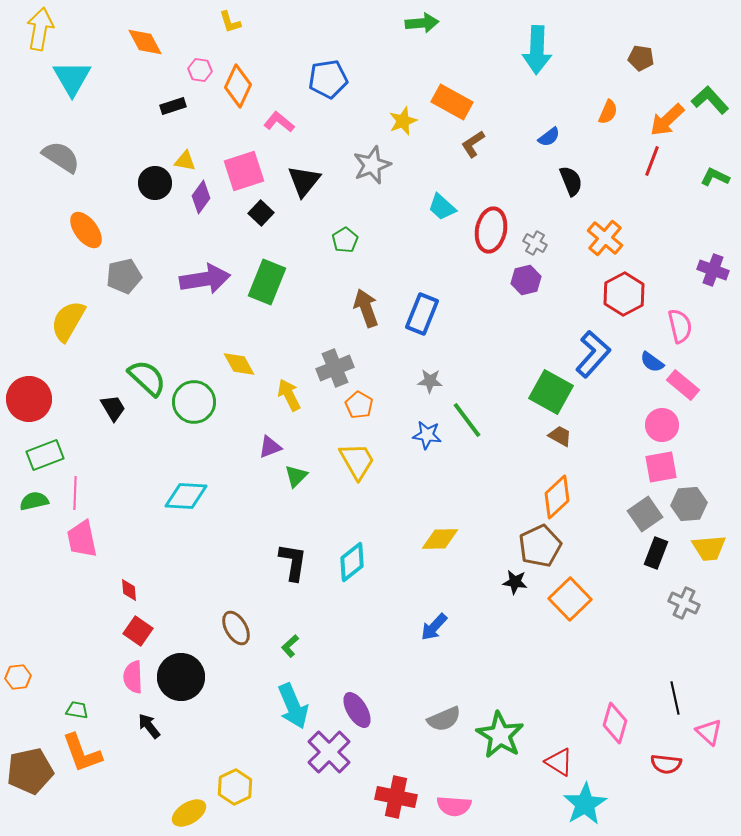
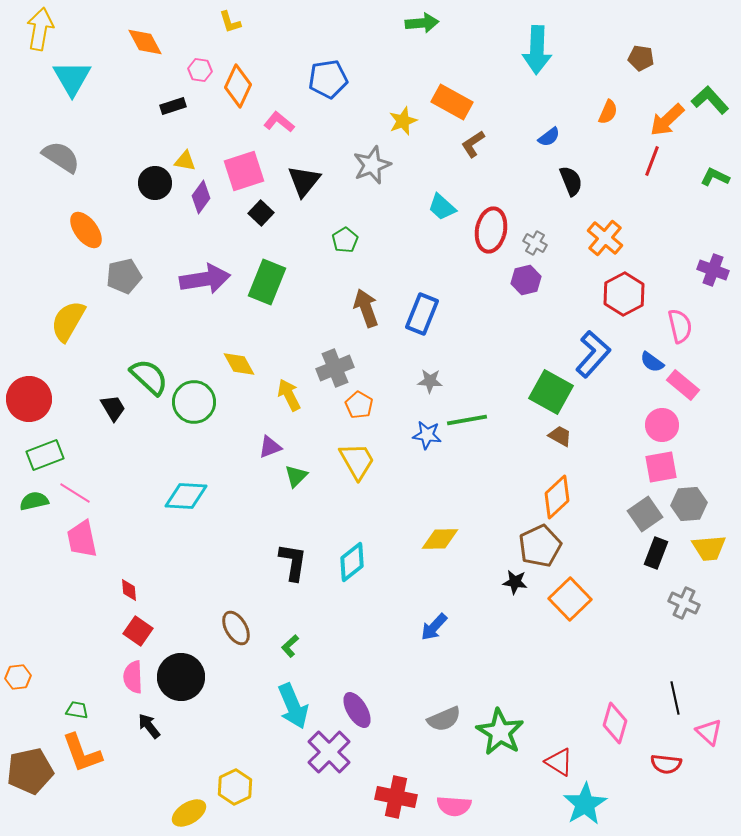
green semicircle at (147, 378): moved 2 px right, 1 px up
green line at (467, 420): rotated 63 degrees counterclockwise
pink line at (75, 493): rotated 60 degrees counterclockwise
green star at (500, 735): moved 3 px up
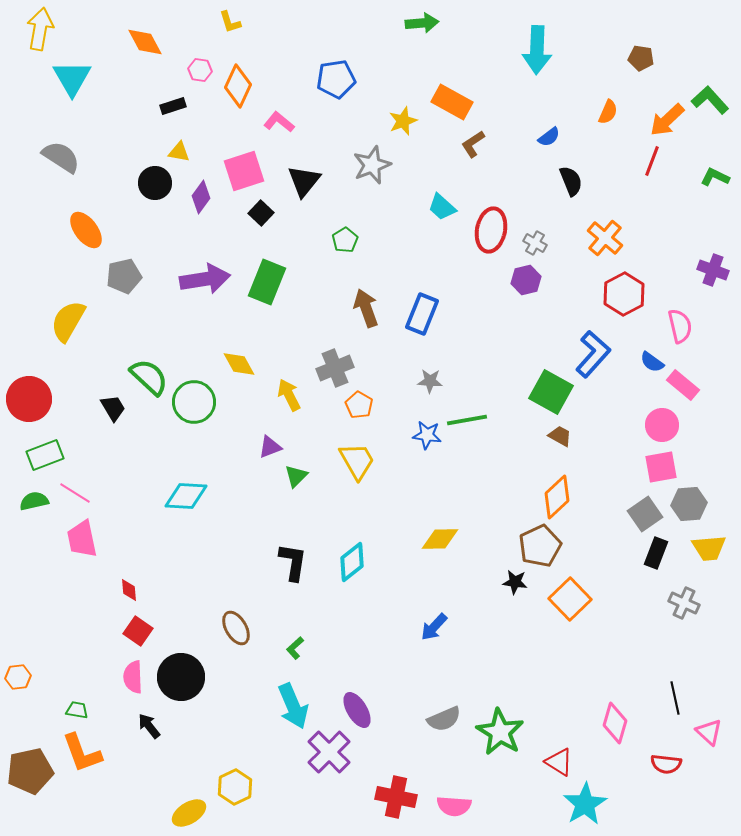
blue pentagon at (328, 79): moved 8 px right
yellow triangle at (185, 161): moved 6 px left, 9 px up
green L-shape at (290, 646): moved 5 px right, 2 px down
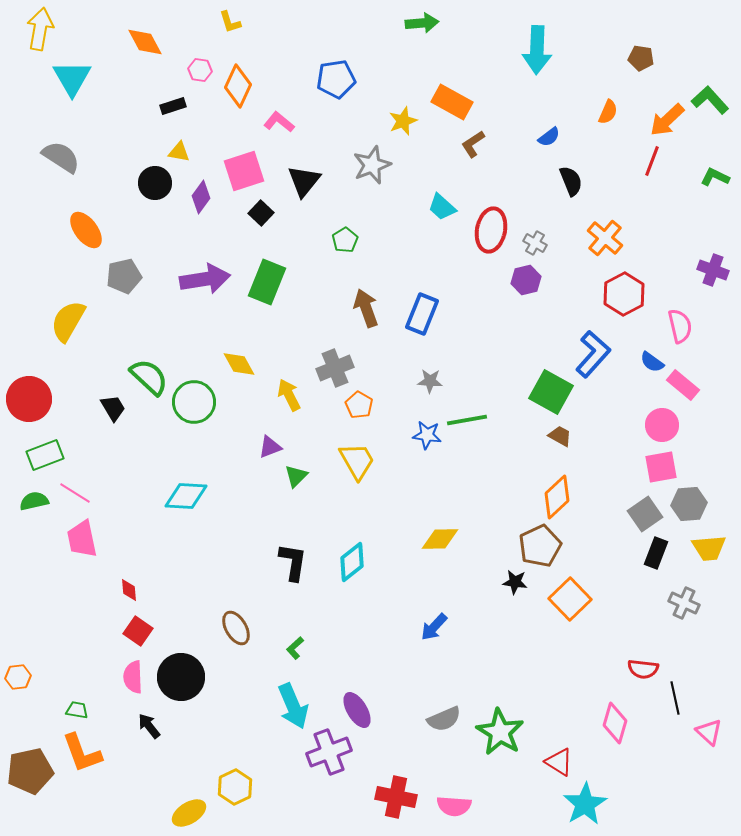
purple cross at (329, 752): rotated 24 degrees clockwise
red semicircle at (666, 764): moved 23 px left, 95 px up
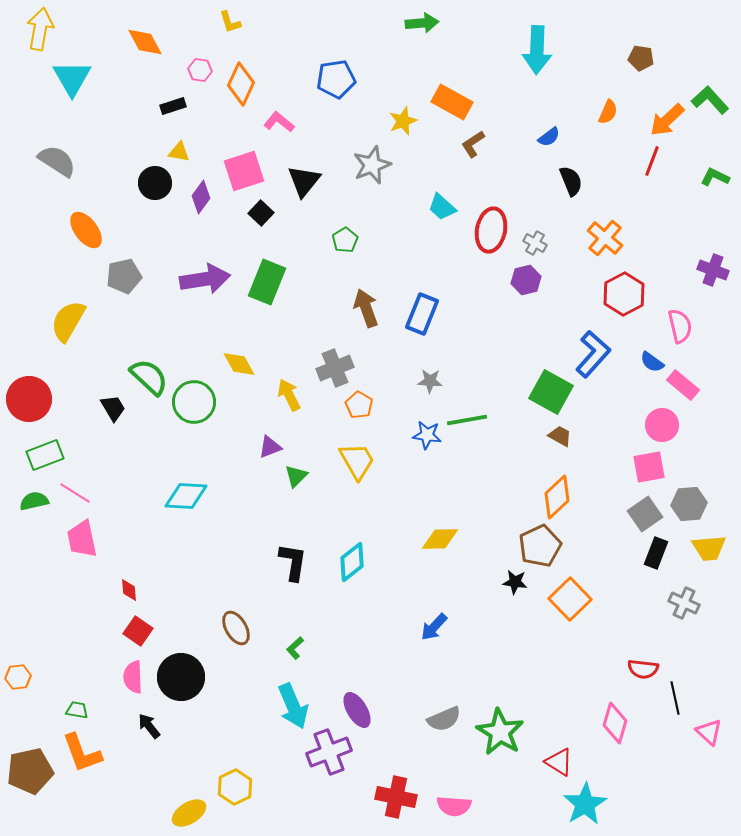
orange diamond at (238, 86): moved 3 px right, 2 px up
gray semicircle at (61, 157): moved 4 px left, 4 px down
pink square at (661, 467): moved 12 px left
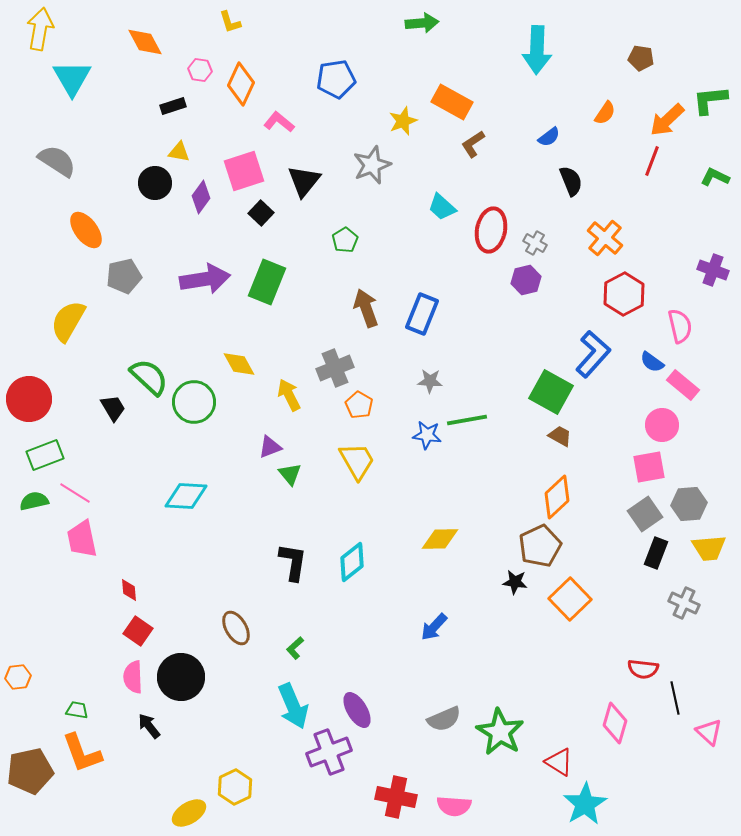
green L-shape at (710, 100): rotated 54 degrees counterclockwise
orange semicircle at (608, 112): moved 3 px left, 1 px down; rotated 10 degrees clockwise
green triangle at (296, 476): moved 6 px left, 2 px up; rotated 25 degrees counterclockwise
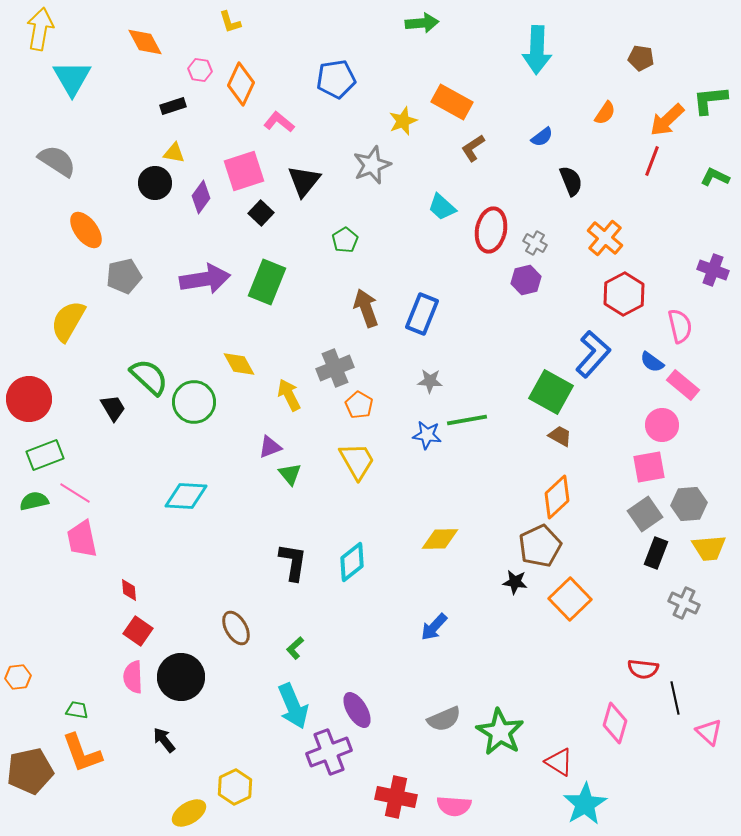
blue semicircle at (549, 137): moved 7 px left
brown L-shape at (473, 144): moved 4 px down
yellow triangle at (179, 152): moved 5 px left, 1 px down
black arrow at (149, 726): moved 15 px right, 14 px down
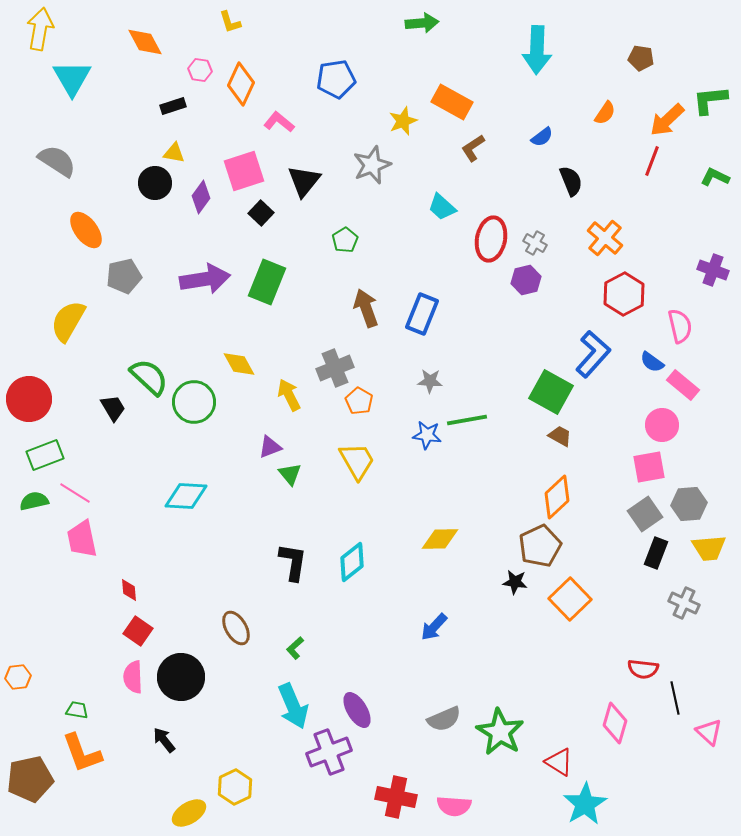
red ellipse at (491, 230): moved 9 px down
orange pentagon at (359, 405): moved 4 px up
brown pentagon at (30, 771): moved 8 px down
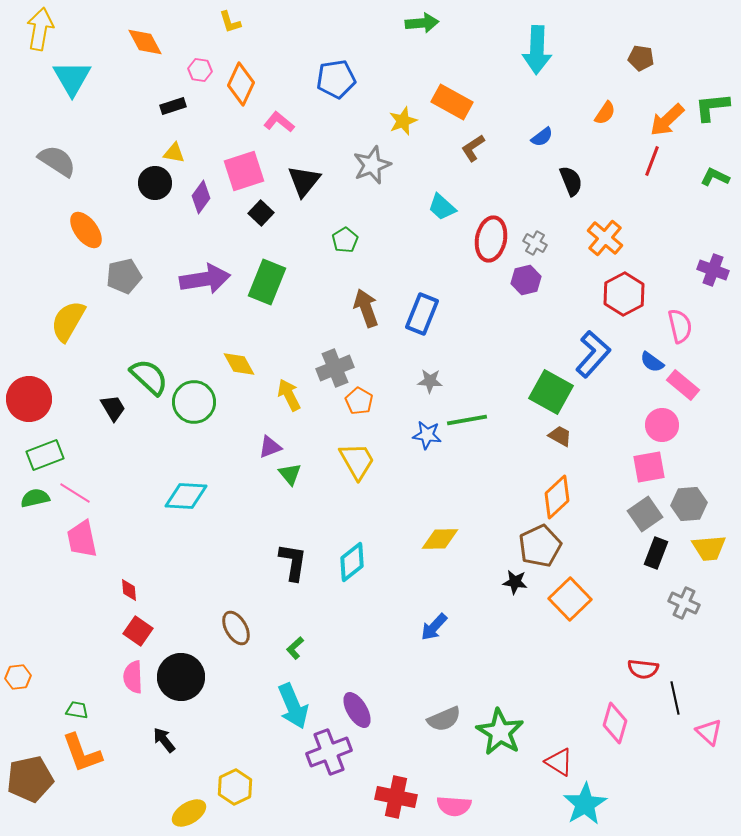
green L-shape at (710, 100): moved 2 px right, 7 px down
green semicircle at (34, 501): moved 1 px right, 3 px up
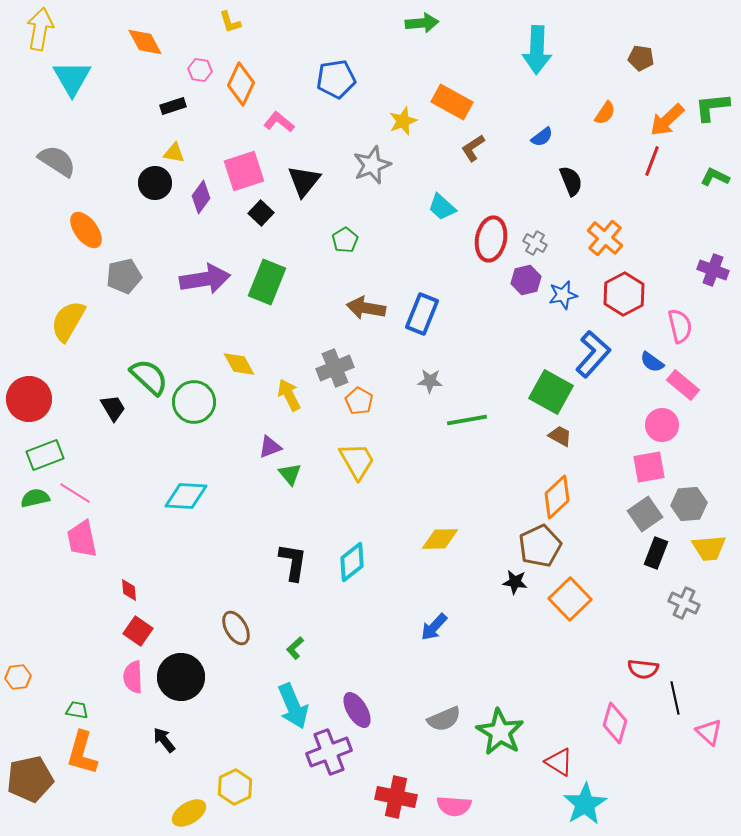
brown arrow at (366, 308): rotated 60 degrees counterclockwise
blue star at (427, 435): moved 136 px right, 140 px up; rotated 20 degrees counterclockwise
orange L-shape at (82, 753): rotated 36 degrees clockwise
